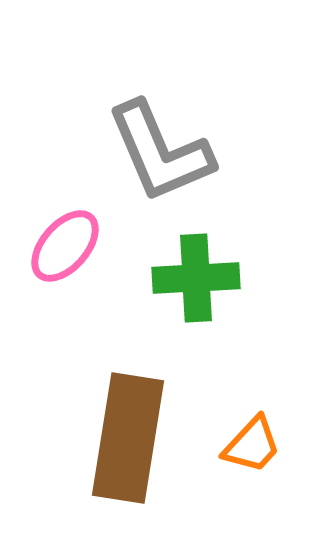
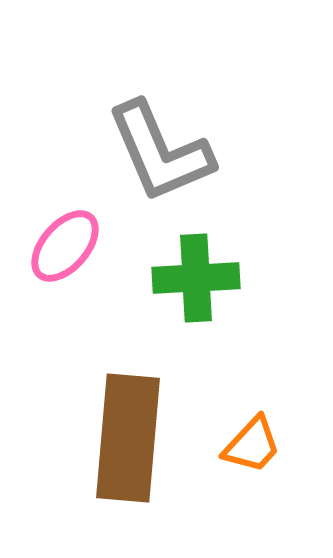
brown rectangle: rotated 4 degrees counterclockwise
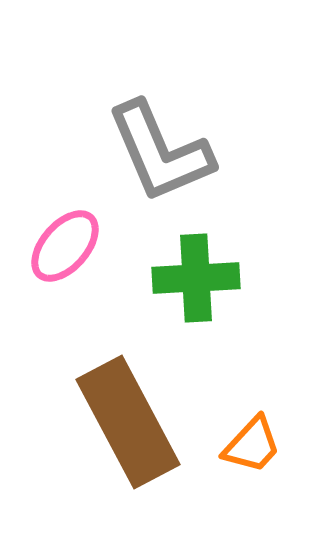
brown rectangle: moved 16 px up; rotated 33 degrees counterclockwise
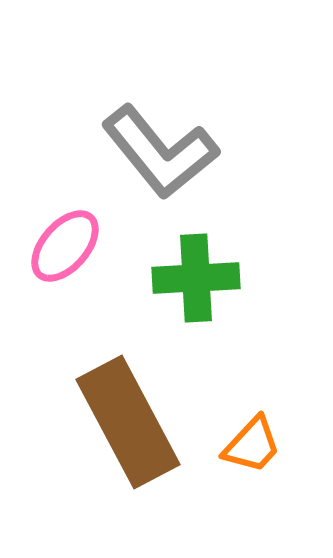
gray L-shape: rotated 16 degrees counterclockwise
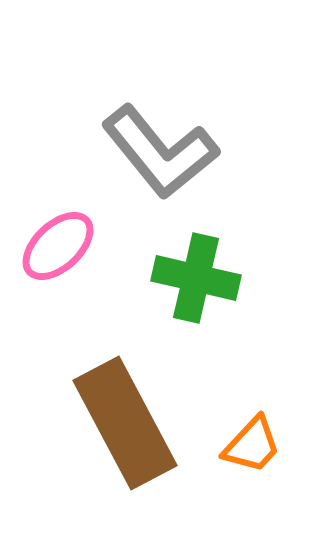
pink ellipse: moved 7 px left; rotated 6 degrees clockwise
green cross: rotated 16 degrees clockwise
brown rectangle: moved 3 px left, 1 px down
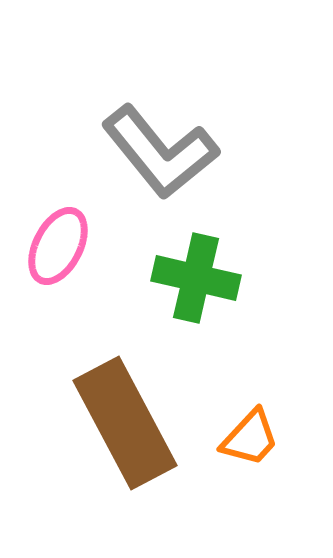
pink ellipse: rotated 20 degrees counterclockwise
orange trapezoid: moved 2 px left, 7 px up
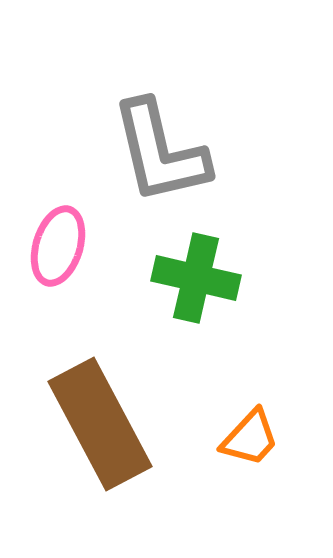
gray L-shape: rotated 26 degrees clockwise
pink ellipse: rotated 10 degrees counterclockwise
brown rectangle: moved 25 px left, 1 px down
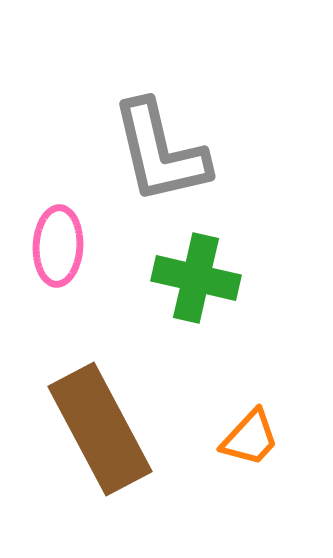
pink ellipse: rotated 14 degrees counterclockwise
brown rectangle: moved 5 px down
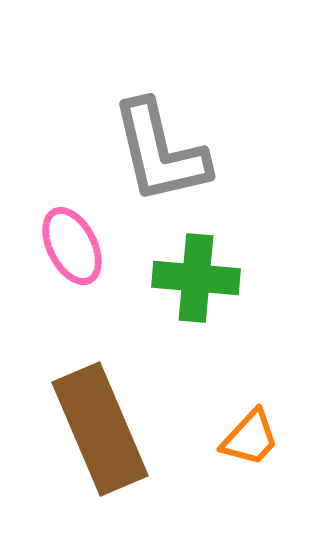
pink ellipse: moved 14 px right; rotated 30 degrees counterclockwise
green cross: rotated 8 degrees counterclockwise
brown rectangle: rotated 5 degrees clockwise
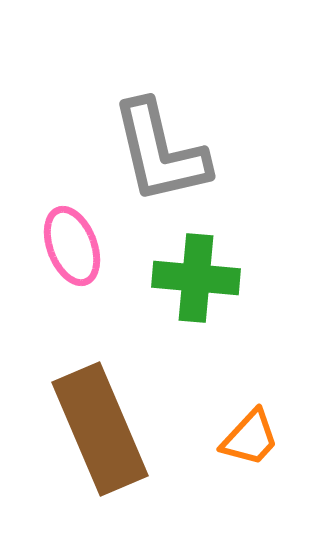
pink ellipse: rotated 6 degrees clockwise
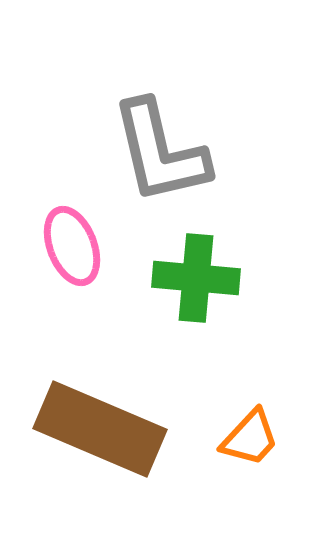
brown rectangle: rotated 44 degrees counterclockwise
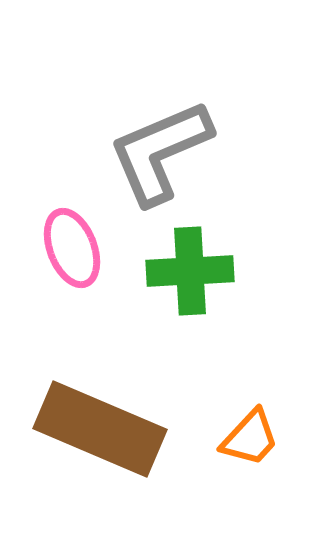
gray L-shape: rotated 80 degrees clockwise
pink ellipse: moved 2 px down
green cross: moved 6 px left, 7 px up; rotated 8 degrees counterclockwise
